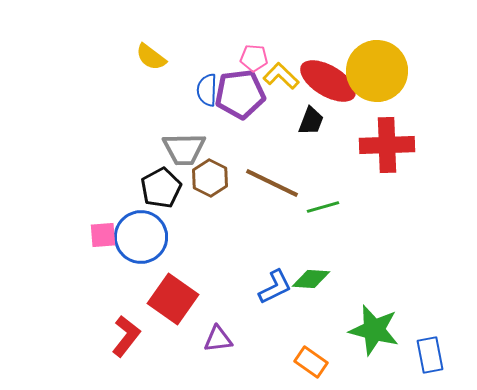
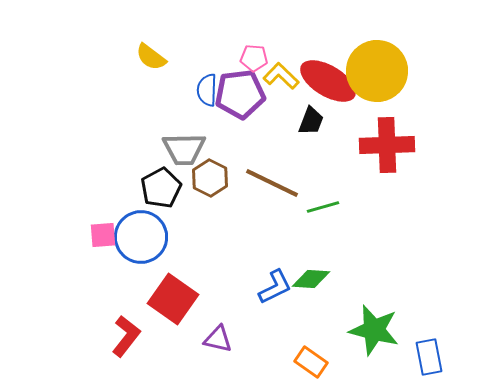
purple triangle: rotated 20 degrees clockwise
blue rectangle: moved 1 px left, 2 px down
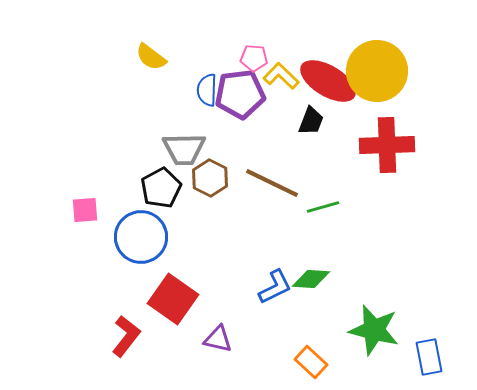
pink square: moved 18 px left, 25 px up
orange rectangle: rotated 8 degrees clockwise
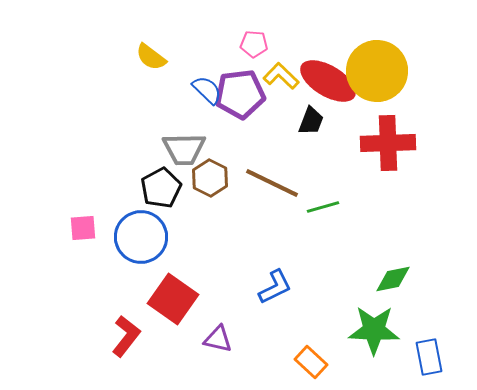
pink pentagon: moved 14 px up
blue semicircle: rotated 132 degrees clockwise
red cross: moved 1 px right, 2 px up
pink square: moved 2 px left, 18 px down
green diamond: moved 82 px right; rotated 15 degrees counterclockwise
green star: rotated 12 degrees counterclockwise
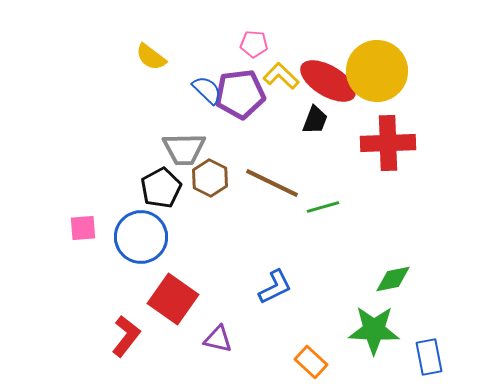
black trapezoid: moved 4 px right, 1 px up
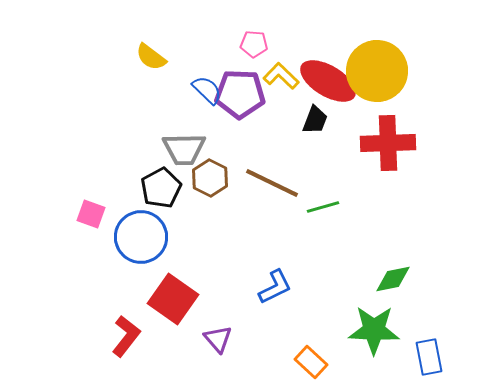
purple pentagon: rotated 9 degrees clockwise
pink square: moved 8 px right, 14 px up; rotated 24 degrees clockwise
purple triangle: rotated 36 degrees clockwise
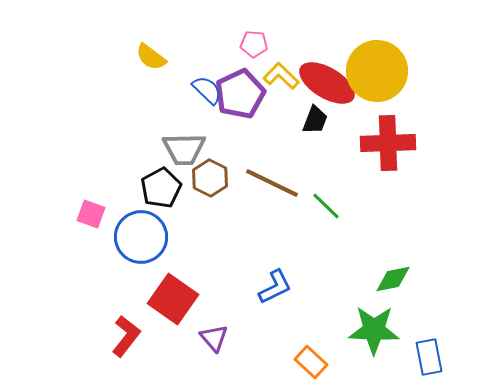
red ellipse: moved 1 px left, 2 px down
purple pentagon: rotated 27 degrees counterclockwise
green line: moved 3 px right, 1 px up; rotated 60 degrees clockwise
purple triangle: moved 4 px left, 1 px up
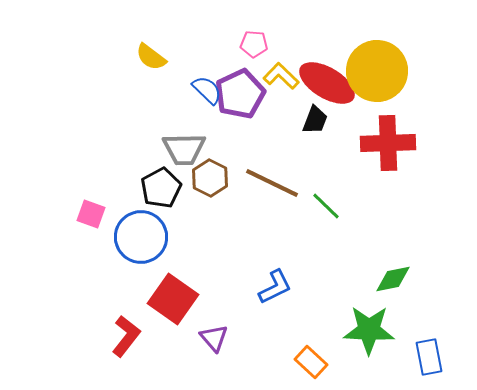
green star: moved 5 px left
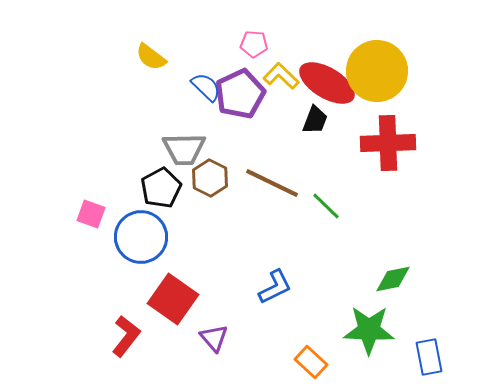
blue semicircle: moved 1 px left, 3 px up
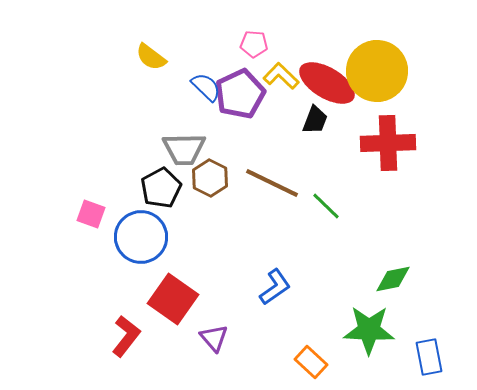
blue L-shape: rotated 9 degrees counterclockwise
